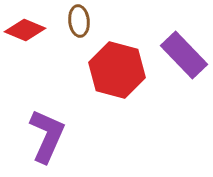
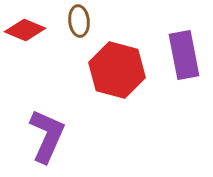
purple rectangle: rotated 33 degrees clockwise
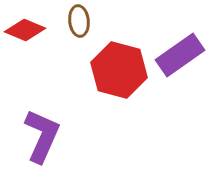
purple rectangle: moved 4 px left; rotated 66 degrees clockwise
red hexagon: moved 2 px right
purple L-shape: moved 5 px left
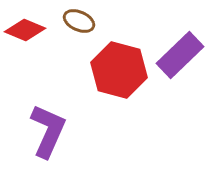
brown ellipse: rotated 60 degrees counterclockwise
purple rectangle: rotated 9 degrees counterclockwise
purple L-shape: moved 6 px right, 5 px up
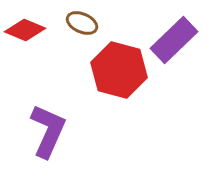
brown ellipse: moved 3 px right, 2 px down
purple rectangle: moved 6 px left, 15 px up
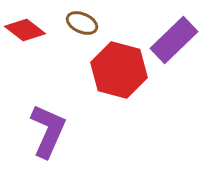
red diamond: rotated 15 degrees clockwise
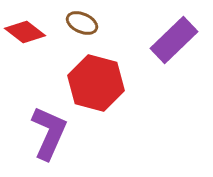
red diamond: moved 2 px down
red hexagon: moved 23 px left, 13 px down
purple L-shape: moved 1 px right, 2 px down
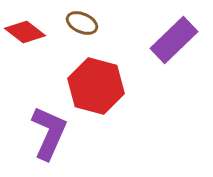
red hexagon: moved 3 px down
